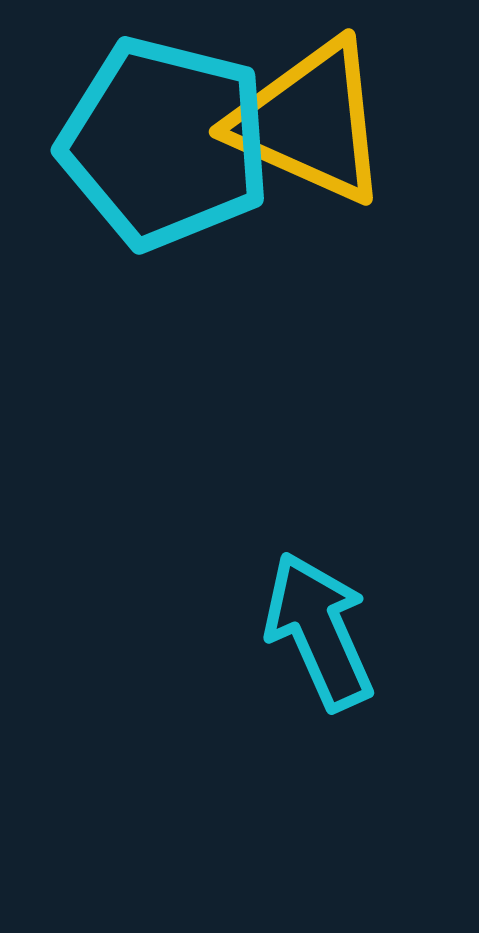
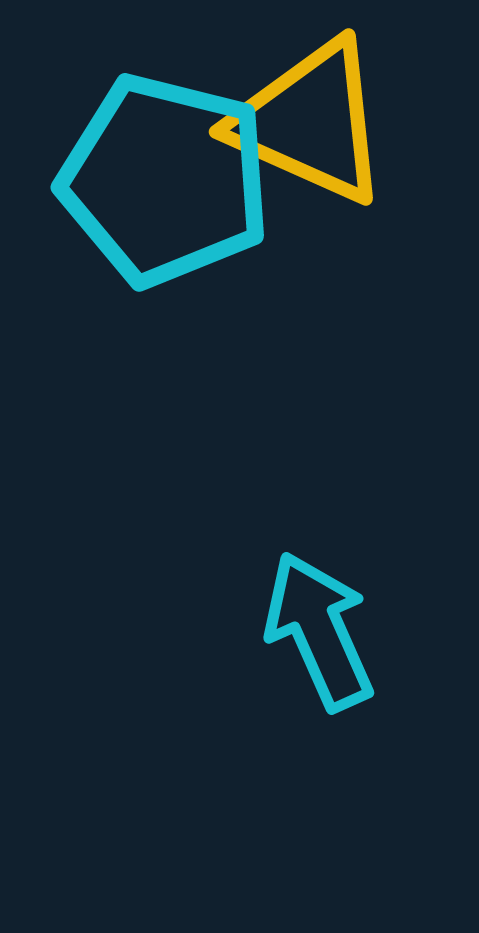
cyan pentagon: moved 37 px down
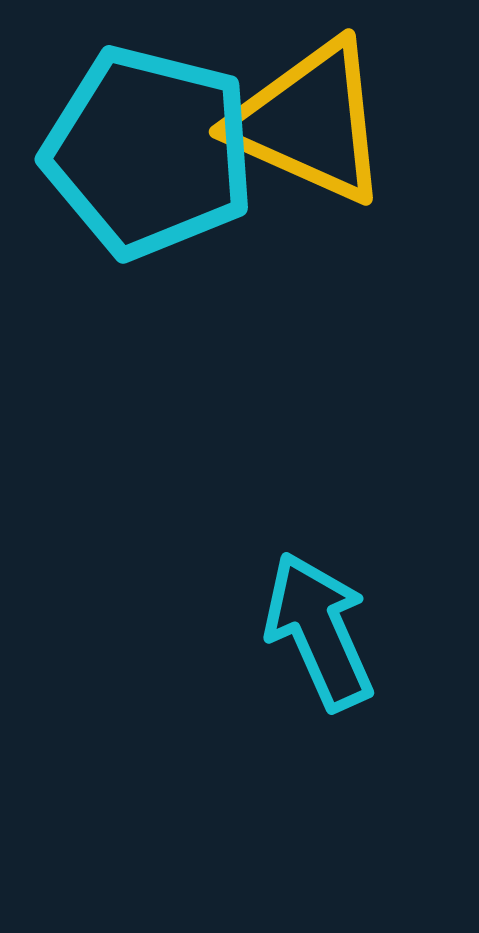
cyan pentagon: moved 16 px left, 28 px up
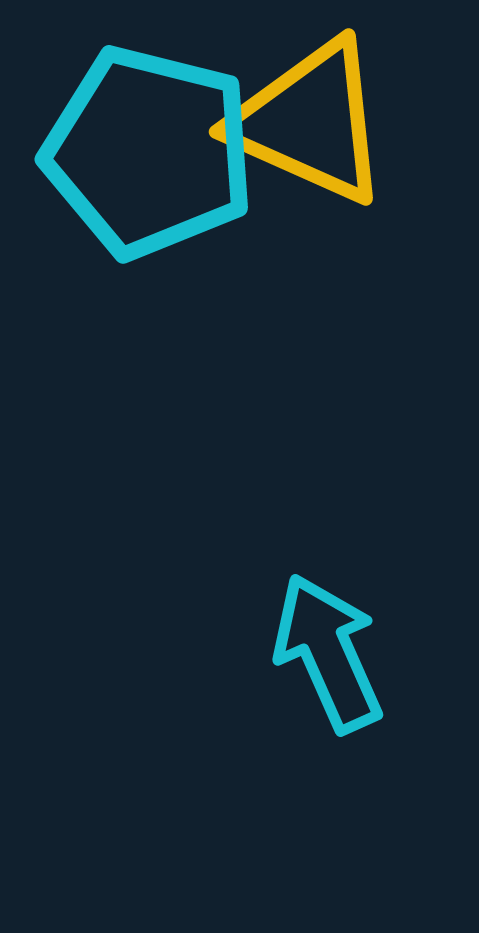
cyan arrow: moved 9 px right, 22 px down
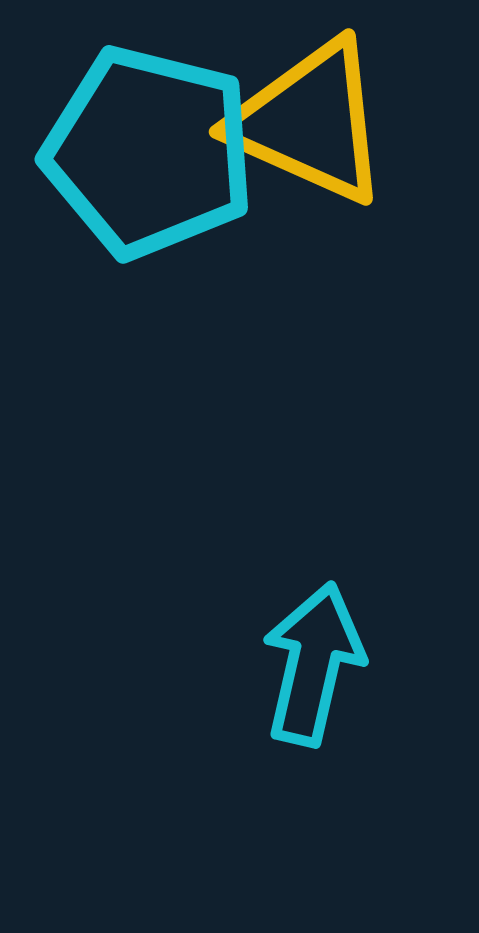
cyan arrow: moved 15 px left, 11 px down; rotated 37 degrees clockwise
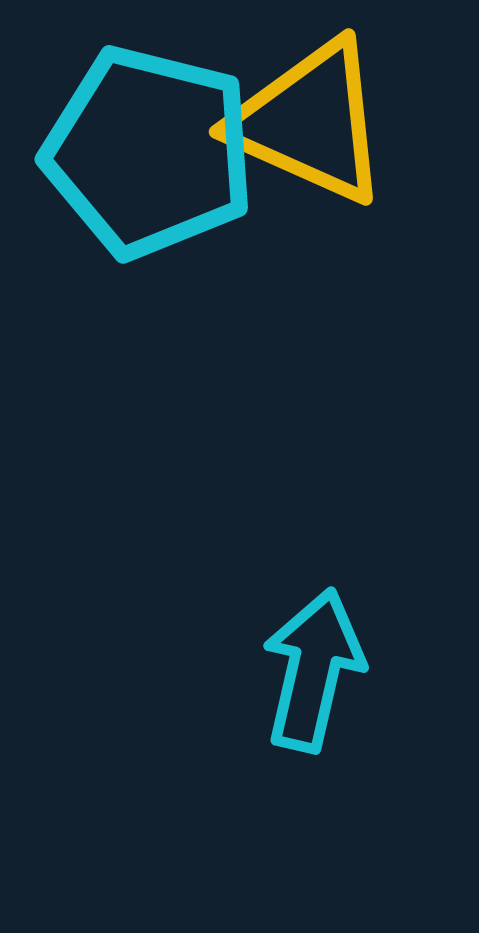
cyan arrow: moved 6 px down
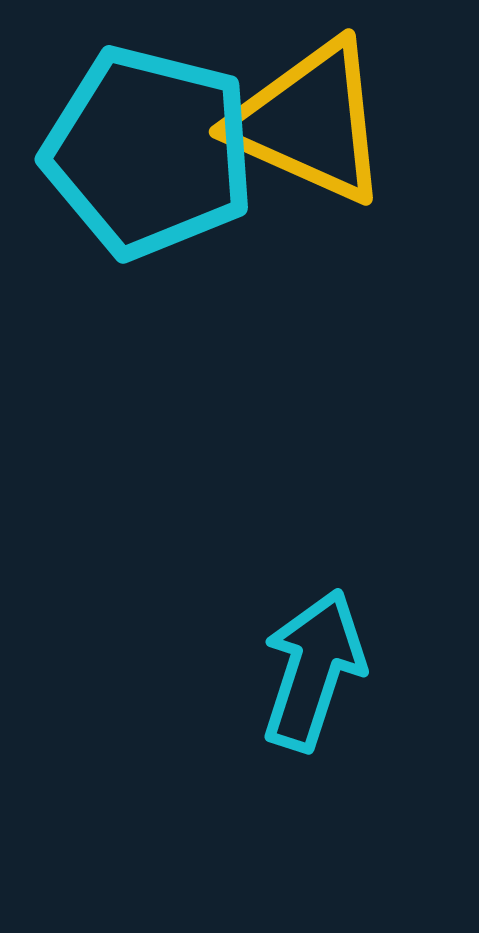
cyan arrow: rotated 5 degrees clockwise
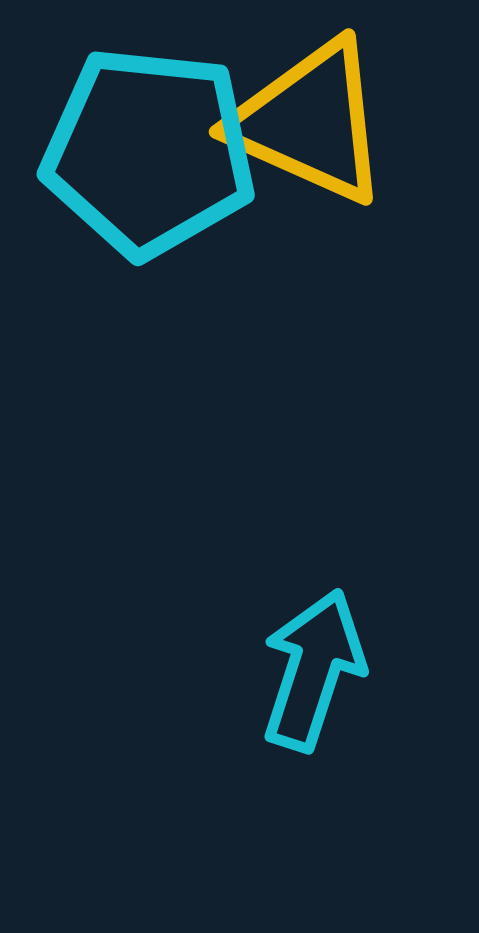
cyan pentagon: rotated 8 degrees counterclockwise
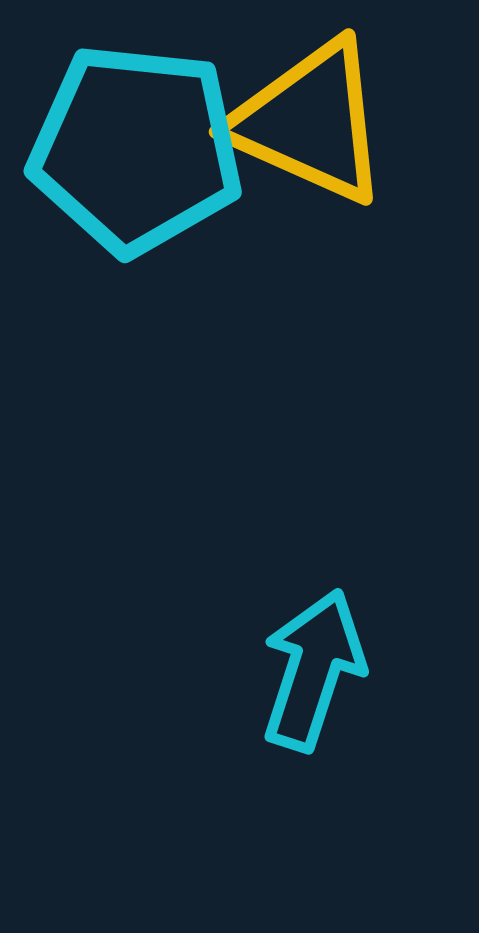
cyan pentagon: moved 13 px left, 3 px up
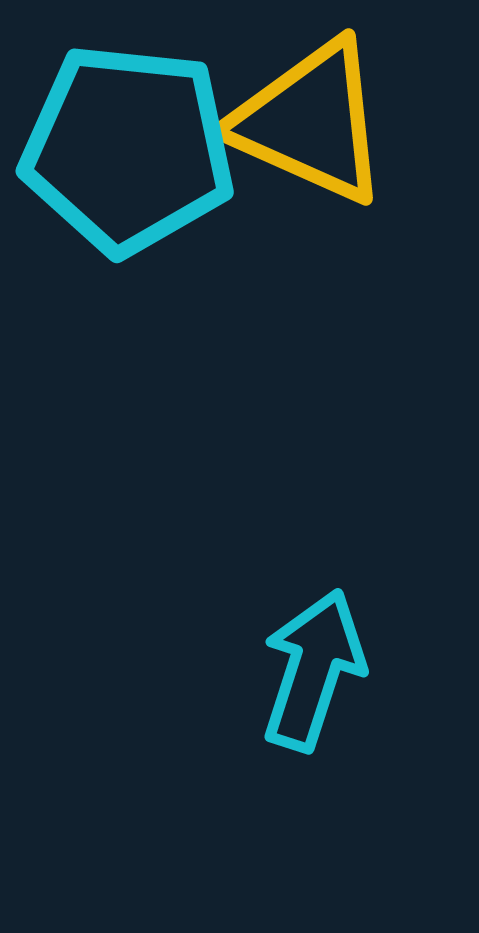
cyan pentagon: moved 8 px left
